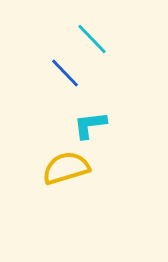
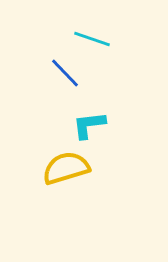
cyan line: rotated 27 degrees counterclockwise
cyan L-shape: moved 1 px left
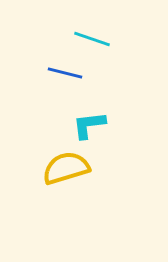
blue line: rotated 32 degrees counterclockwise
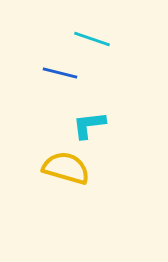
blue line: moved 5 px left
yellow semicircle: rotated 33 degrees clockwise
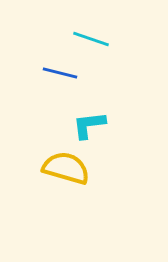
cyan line: moved 1 px left
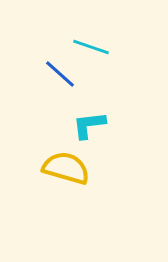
cyan line: moved 8 px down
blue line: moved 1 px down; rotated 28 degrees clockwise
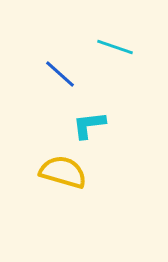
cyan line: moved 24 px right
yellow semicircle: moved 3 px left, 4 px down
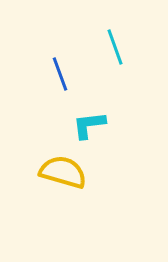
cyan line: rotated 51 degrees clockwise
blue line: rotated 28 degrees clockwise
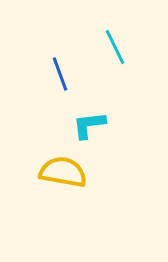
cyan line: rotated 6 degrees counterclockwise
yellow semicircle: rotated 6 degrees counterclockwise
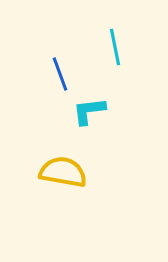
cyan line: rotated 15 degrees clockwise
cyan L-shape: moved 14 px up
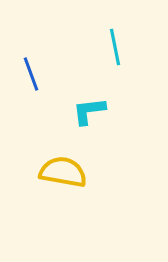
blue line: moved 29 px left
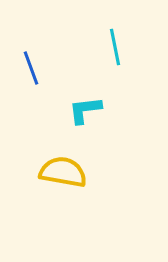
blue line: moved 6 px up
cyan L-shape: moved 4 px left, 1 px up
